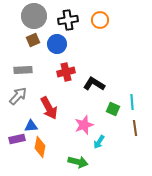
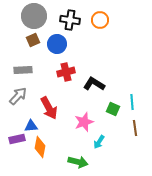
black cross: moved 2 px right; rotated 18 degrees clockwise
pink star: moved 3 px up
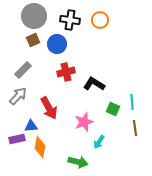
gray rectangle: rotated 42 degrees counterclockwise
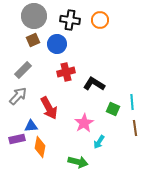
pink star: moved 1 px down; rotated 12 degrees counterclockwise
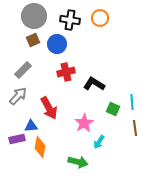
orange circle: moved 2 px up
